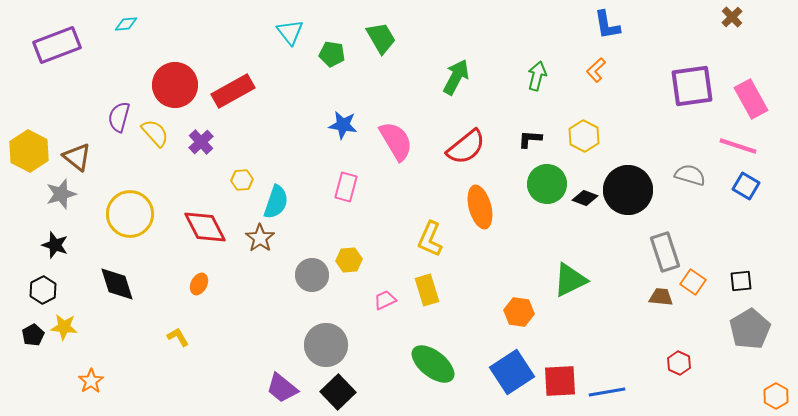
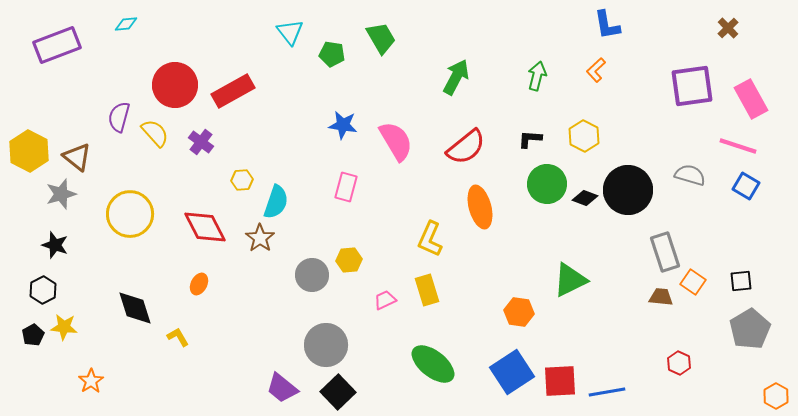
brown cross at (732, 17): moved 4 px left, 11 px down
purple cross at (201, 142): rotated 10 degrees counterclockwise
black diamond at (117, 284): moved 18 px right, 24 px down
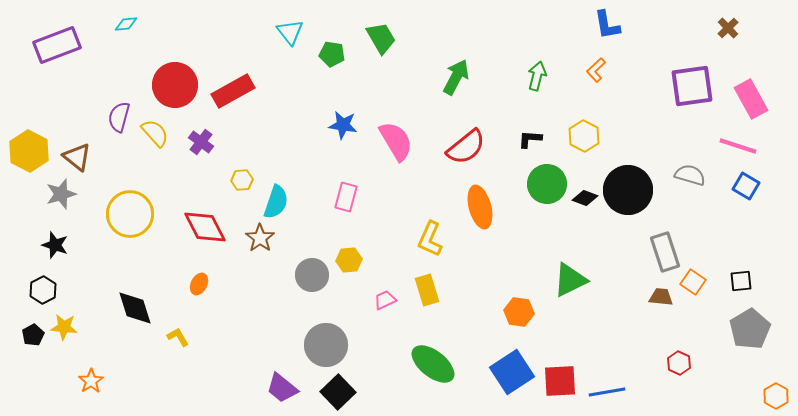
pink rectangle at (346, 187): moved 10 px down
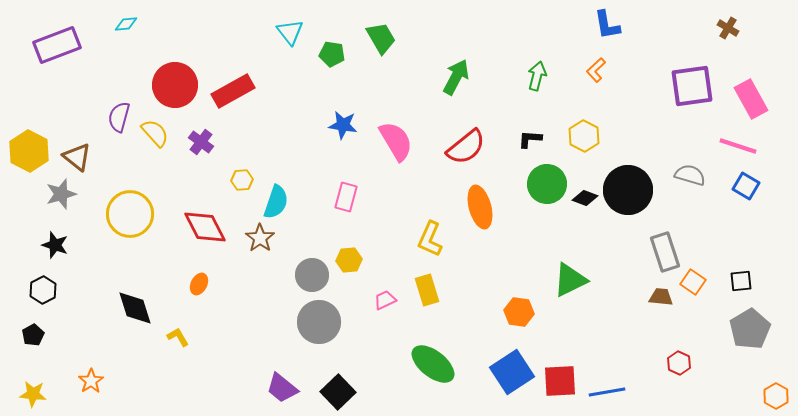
brown cross at (728, 28): rotated 15 degrees counterclockwise
yellow star at (64, 327): moved 31 px left, 67 px down
gray circle at (326, 345): moved 7 px left, 23 px up
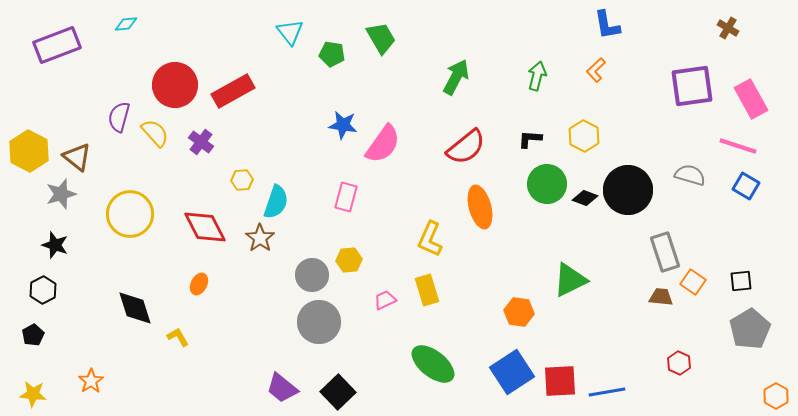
pink semicircle at (396, 141): moved 13 px left, 3 px down; rotated 66 degrees clockwise
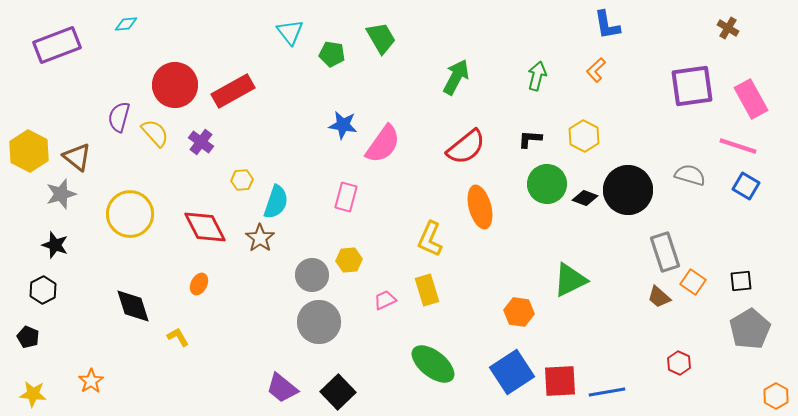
brown trapezoid at (661, 297): moved 2 px left; rotated 145 degrees counterclockwise
black diamond at (135, 308): moved 2 px left, 2 px up
black pentagon at (33, 335): moved 5 px left, 2 px down; rotated 20 degrees counterclockwise
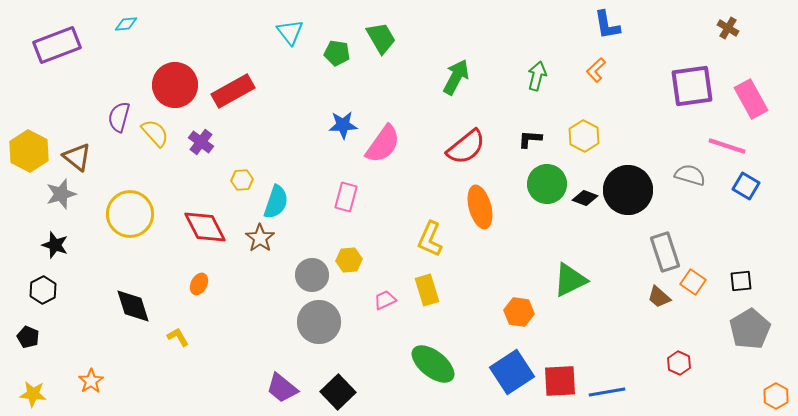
green pentagon at (332, 54): moved 5 px right, 1 px up
blue star at (343, 125): rotated 12 degrees counterclockwise
pink line at (738, 146): moved 11 px left
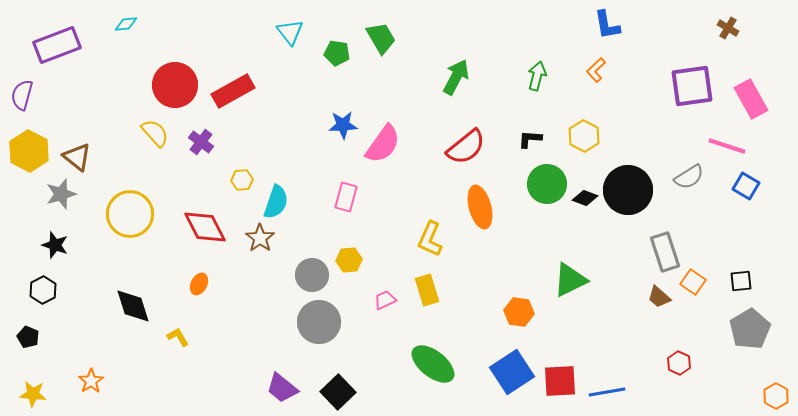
purple semicircle at (119, 117): moved 97 px left, 22 px up
gray semicircle at (690, 175): moved 1 px left, 2 px down; rotated 132 degrees clockwise
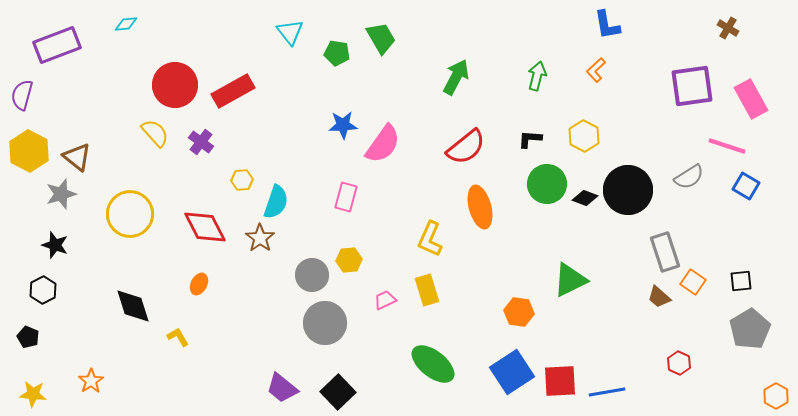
gray circle at (319, 322): moved 6 px right, 1 px down
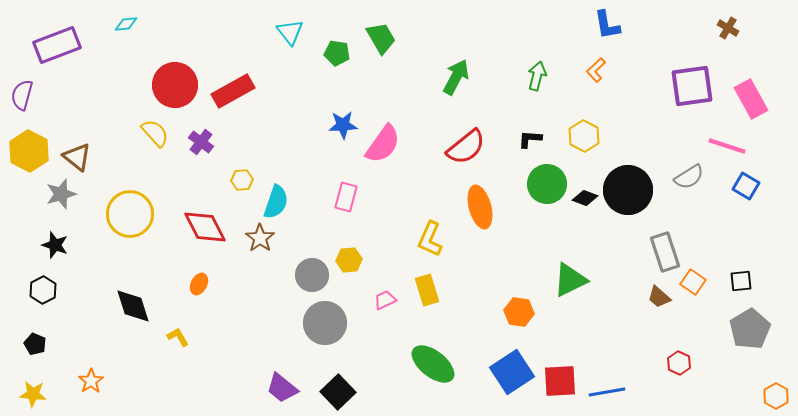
black pentagon at (28, 337): moved 7 px right, 7 px down
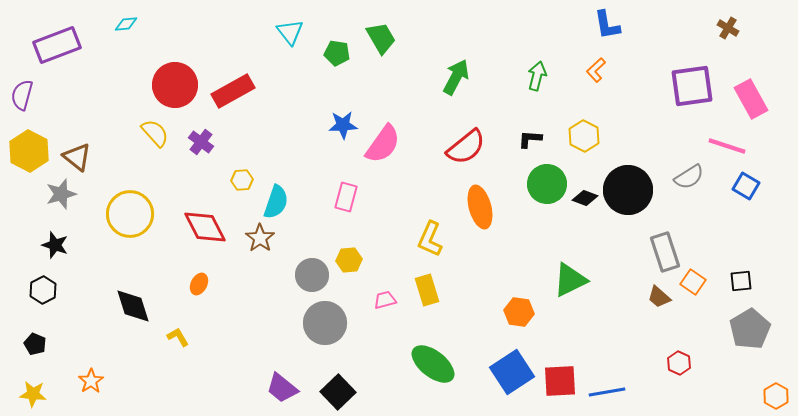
pink trapezoid at (385, 300): rotated 10 degrees clockwise
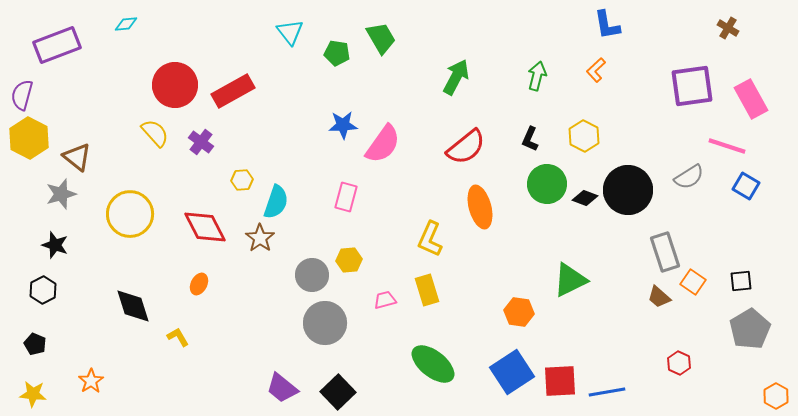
black L-shape at (530, 139): rotated 70 degrees counterclockwise
yellow hexagon at (29, 151): moved 13 px up
